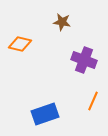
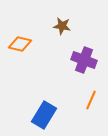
brown star: moved 4 px down
orange line: moved 2 px left, 1 px up
blue rectangle: moved 1 px left, 1 px down; rotated 40 degrees counterclockwise
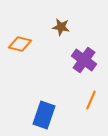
brown star: moved 1 px left, 1 px down
purple cross: rotated 15 degrees clockwise
blue rectangle: rotated 12 degrees counterclockwise
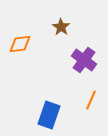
brown star: rotated 24 degrees clockwise
orange diamond: rotated 20 degrees counterclockwise
blue rectangle: moved 5 px right
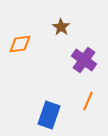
orange line: moved 3 px left, 1 px down
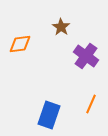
purple cross: moved 2 px right, 4 px up
orange line: moved 3 px right, 3 px down
